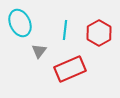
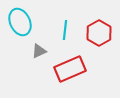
cyan ellipse: moved 1 px up
gray triangle: rotated 28 degrees clockwise
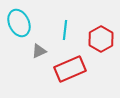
cyan ellipse: moved 1 px left, 1 px down
red hexagon: moved 2 px right, 6 px down
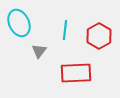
red hexagon: moved 2 px left, 3 px up
gray triangle: rotated 28 degrees counterclockwise
red rectangle: moved 6 px right, 4 px down; rotated 20 degrees clockwise
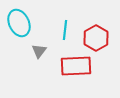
red hexagon: moved 3 px left, 2 px down
red rectangle: moved 7 px up
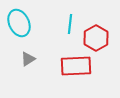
cyan line: moved 5 px right, 6 px up
gray triangle: moved 11 px left, 8 px down; rotated 21 degrees clockwise
